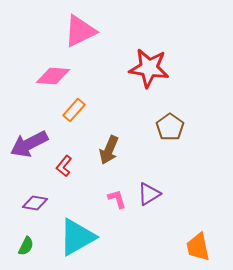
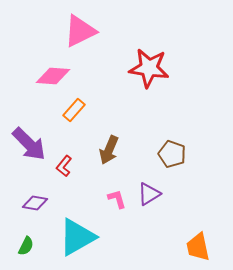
brown pentagon: moved 2 px right, 27 px down; rotated 16 degrees counterclockwise
purple arrow: rotated 108 degrees counterclockwise
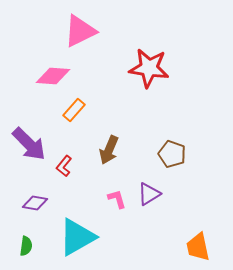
green semicircle: rotated 18 degrees counterclockwise
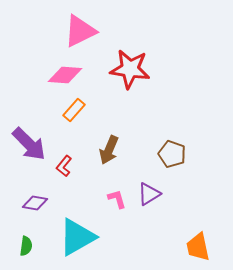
red star: moved 19 px left, 1 px down
pink diamond: moved 12 px right, 1 px up
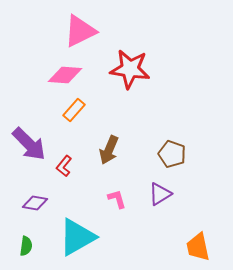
purple triangle: moved 11 px right
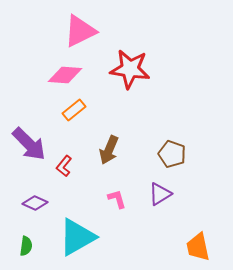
orange rectangle: rotated 10 degrees clockwise
purple diamond: rotated 15 degrees clockwise
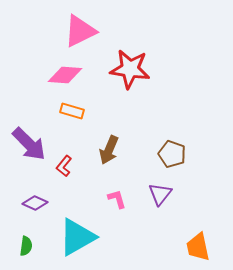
orange rectangle: moved 2 px left, 1 px down; rotated 55 degrees clockwise
purple triangle: rotated 20 degrees counterclockwise
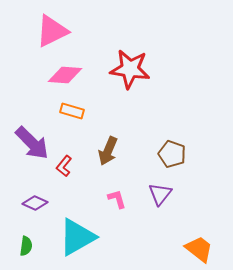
pink triangle: moved 28 px left
purple arrow: moved 3 px right, 1 px up
brown arrow: moved 1 px left, 1 px down
orange trapezoid: moved 1 px right, 2 px down; rotated 140 degrees clockwise
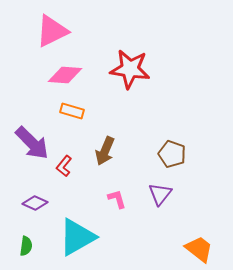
brown arrow: moved 3 px left
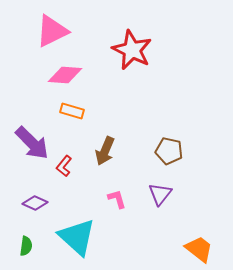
red star: moved 2 px right, 19 px up; rotated 18 degrees clockwise
brown pentagon: moved 3 px left, 3 px up; rotated 8 degrees counterclockwise
cyan triangle: rotated 48 degrees counterclockwise
